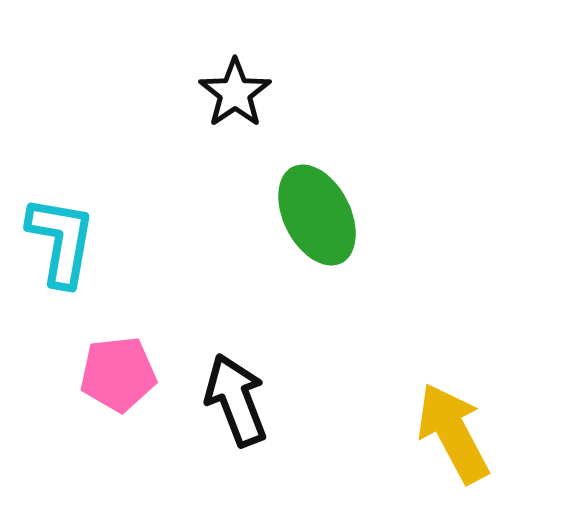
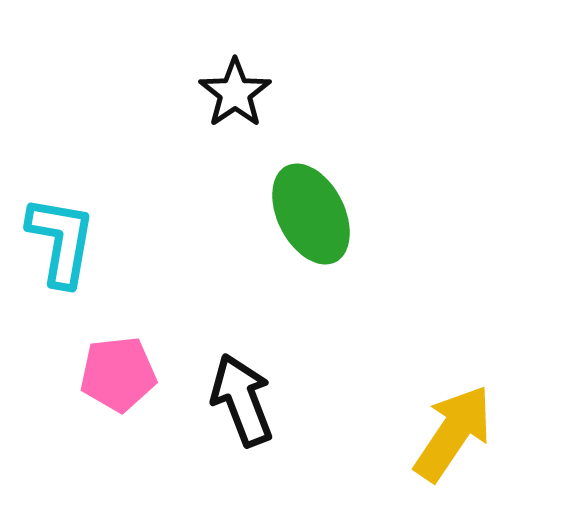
green ellipse: moved 6 px left, 1 px up
black arrow: moved 6 px right
yellow arrow: rotated 62 degrees clockwise
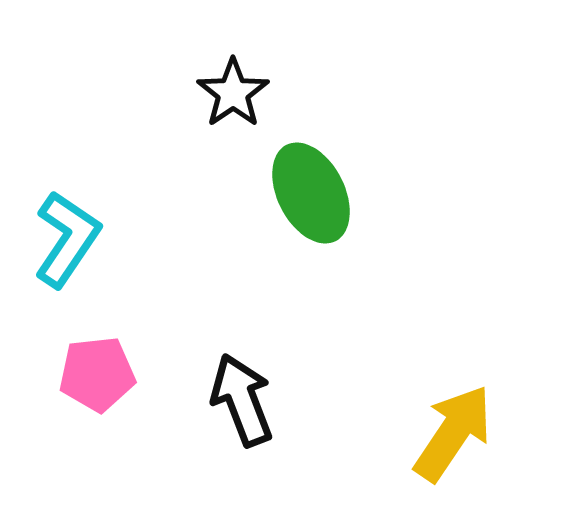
black star: moved 2 px left
green ellipse: moved 21 px up
cyan L-shape: moved 6 px right, 2 px up; rotated 24 degrees clockwise
pink pentagon: moved 21 px left
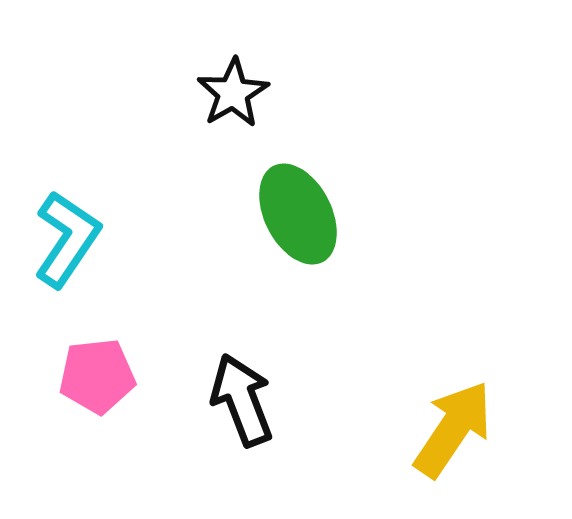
black star: rotated 4 degrees clockwise
green ellipse: moved 13 px left, 21 px down
pink pentagon: moved 2 px down
yellow arrow: moved 4 px up
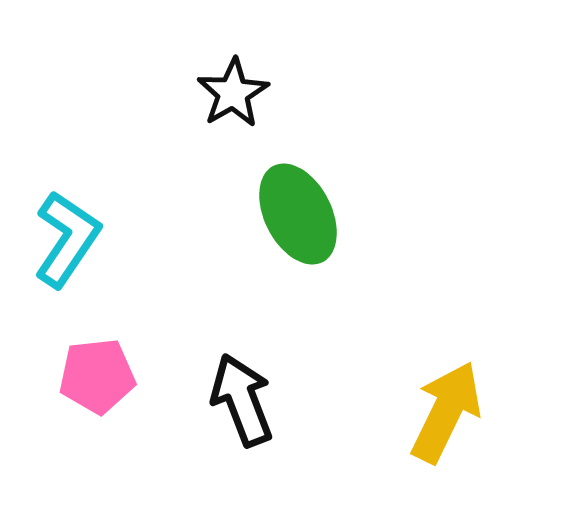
yellow arrow: moved 7 px left, 17 px up; rotated 8 degrees counterclockwise
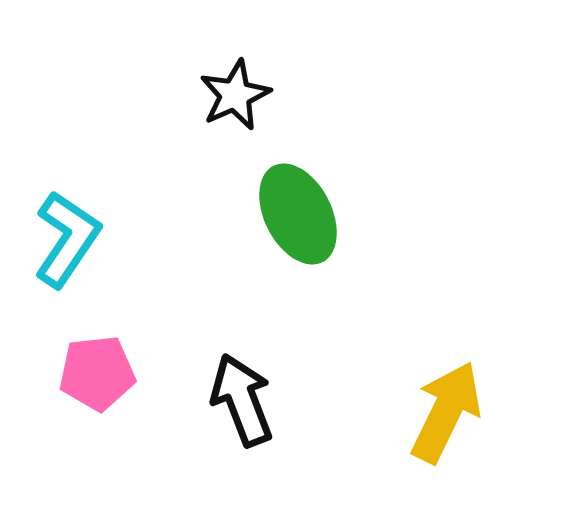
black star: moved 2 px right, 2 px down; rotated 6 degrees clockwise
pink pentagon: moved 3 px up
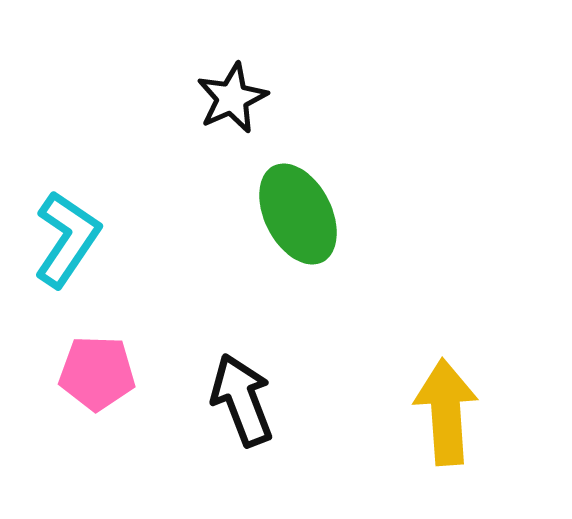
black star: moved 3 px left, 3 px down
pink pentagon: rotated 8 degrees clockwise
yellow arrow: rotated 30 degrees counterclockwise
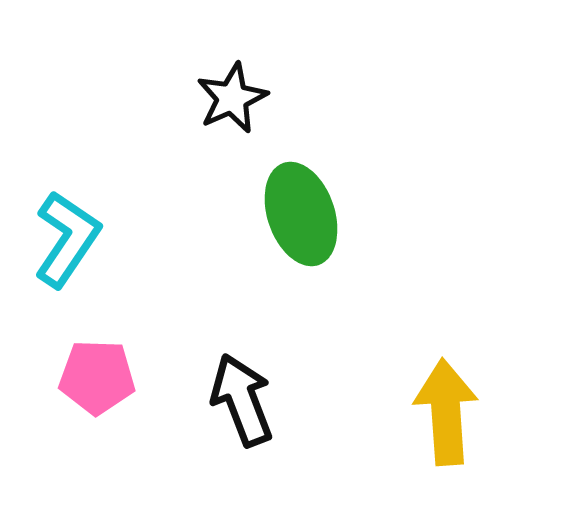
green ellipse: moved 3 px right; rotated 8 degrees clockwise
pink pentagon: moved 4 px down
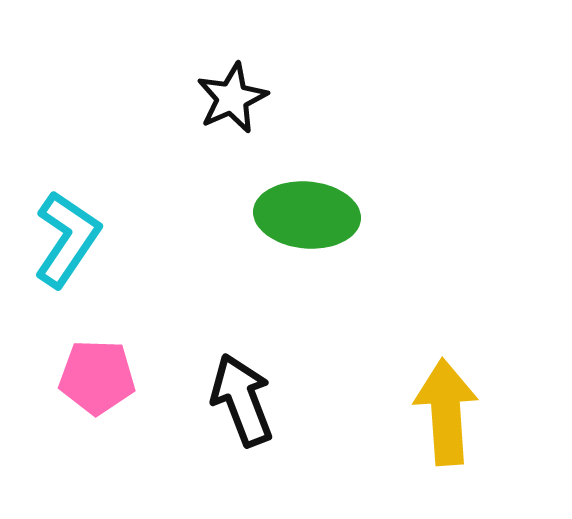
green ellipse: moved 6 px right, 1 px down; rotated 66 degrees counterclockwise
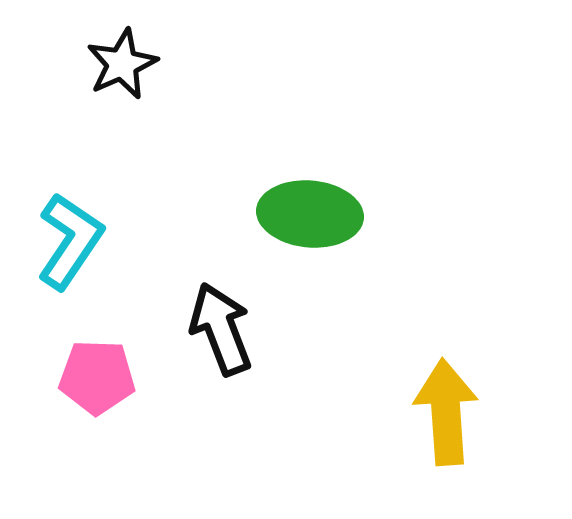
black star: moved 110 px left, 34 px up
green ellipse: moved 3 px right, 1 px up
cyan L-shape: moved 3 px right, 2 px down
black arrow: moved 21 px left, 71 px up
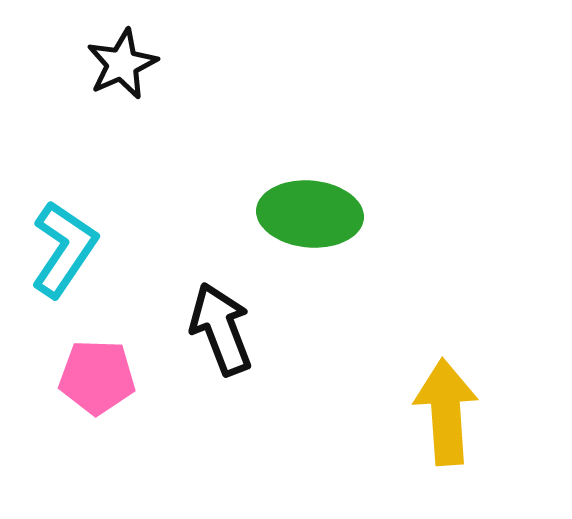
cyan L-shape: moved 6 px left, 8 px down
